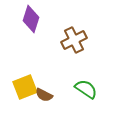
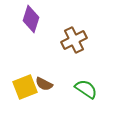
brown semicircle: moved 11 px up
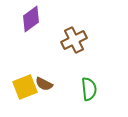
purple diamond: rotated 36 degrees clockwise
green semicircle: moved 3 px right; rotated 50 degrees clockwise
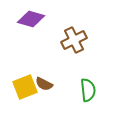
purple diamond: rotated 52 degrees clockwise
green semicircle: moved 1 px left, 1 px down
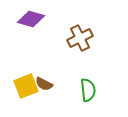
brown cross: moved 6 px right, 2 px up
yellow square: moved 1 px right, 1 px up
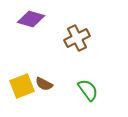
brown cross: moved 3 px left
yellow square: moved 4 px left
green semicircle: rotated 30 degrees counterclockwise
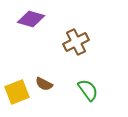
brown cross: moved 1 px left, 4 px down
yellow square: moved 5 px left, 6 px down
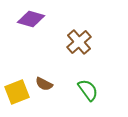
brown cross: moved 3 px right; rotated 15 degrees counterclockwise
